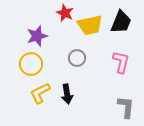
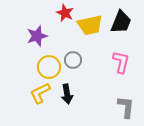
gray circle: moved 4 px left, 2 px down
yellow circle: moved 18 px right, 3 px down
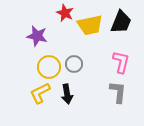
purple star: rotated 30 degrees clockwise
gray circle: moved 1 px right, 4 px down
gray L-shape: moved 8 px left, 15 px up
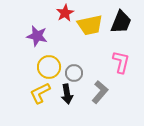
red star: rotated 18 degrees clockwise
gray circle: moved 9 px down
gray L-shape: moved 18 px left; rotated 35 degrees clockwise
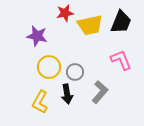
red star: rotated 18 degrees clockwise
pink L-shape: moved 2 px up; rotated 35 degrees counterclockwise
gray circle: moved 1 px right, 1 px up
yellow L-shape: moved 9 px down; rotated 35 degrees counterclockwise
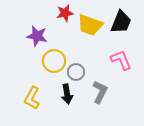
yellow trapezoid: rotated 32 degrees clockwise
yellow circle: moved 5 px right, 6 px up
gray circle: moved 1 px right
gray L-shape: rotated 15 degrees counterclockwise
yellow L-shape: moved 8 px left, 4 px up
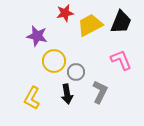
yellow trapezoid: rotated 132 degrees clockwise
